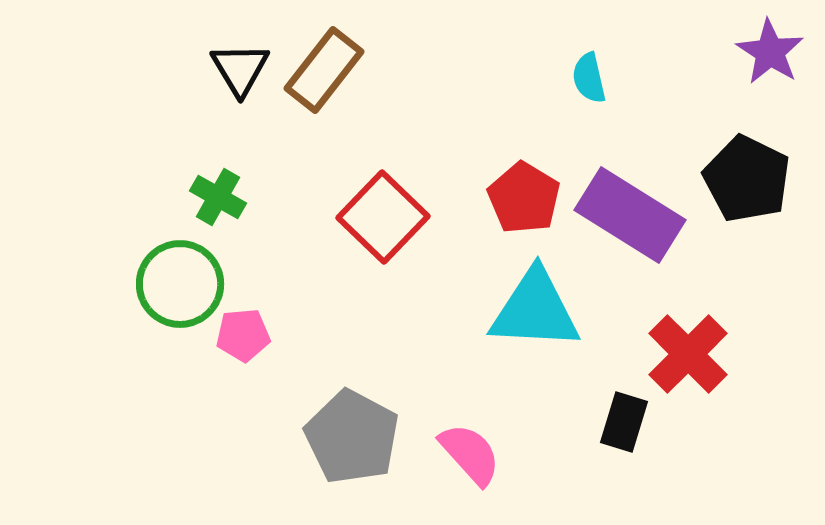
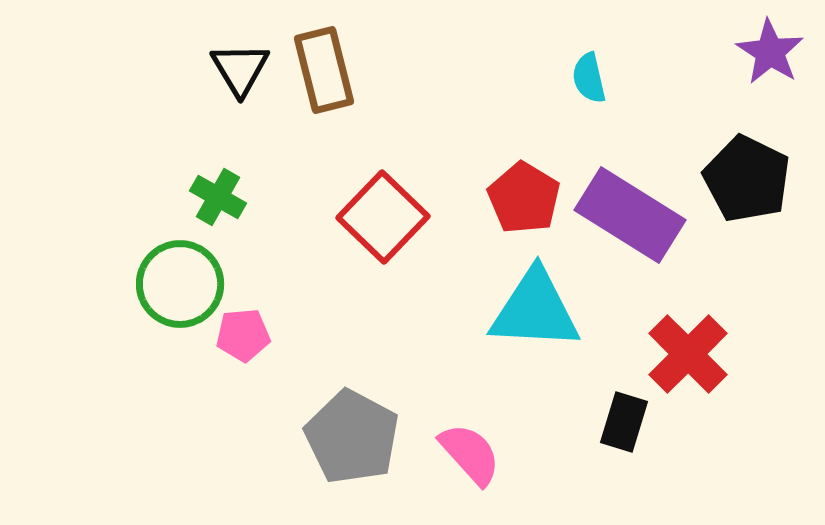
brown rectangle: rotated 52 degrees counterclockwise
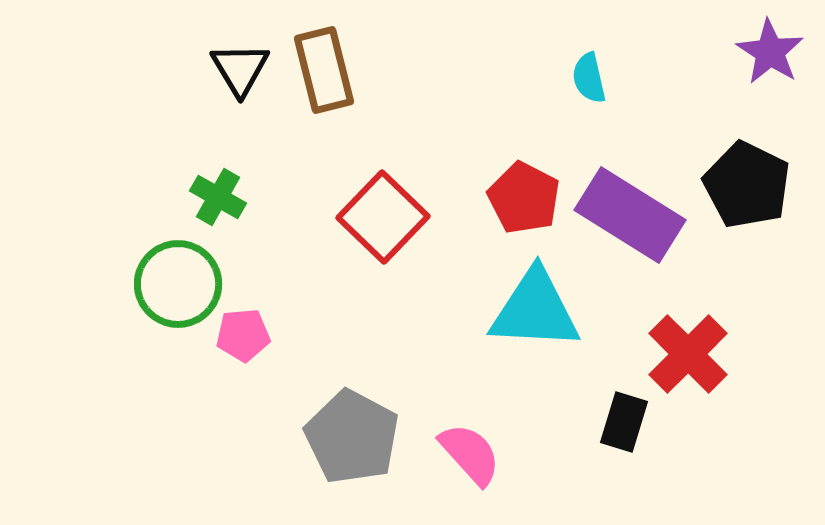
black pentagon: moved 6 px down
red pentagon: rotated 4 degrees counterclockwise
green circle: moved 2 px left
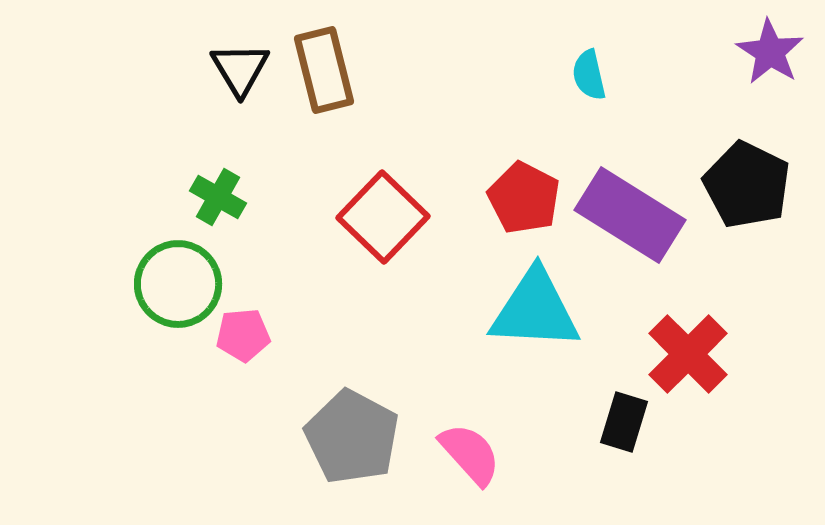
cyan semicircle: moved 3 px up
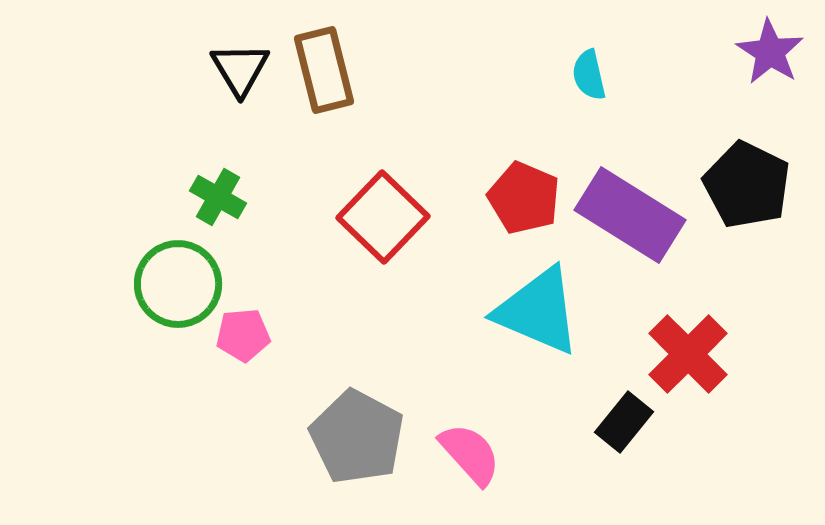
red pentagon: rotated 4 degrees counterclockwise
cyan triangle: moved 3 px right, 1 px down; rotated 20 degrees clockwise
black rectangle: rotated 22 degrees clockwise
gray pentagon: moved 5 px right
